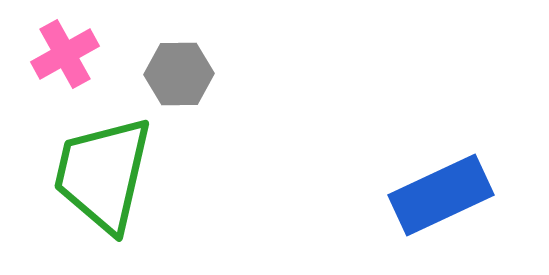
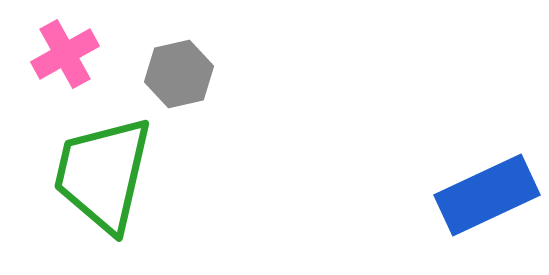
gray hexagon: rotated 12 degrees counterclockwise
blue rectangle: moved 46 px right
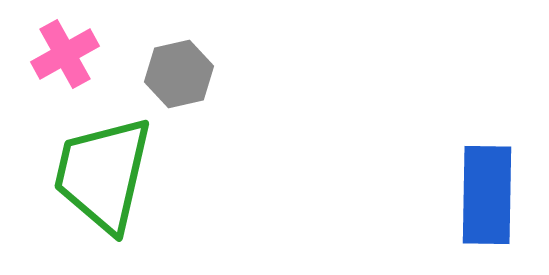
blue rectangle: rotated 64 degrees counterclockwise
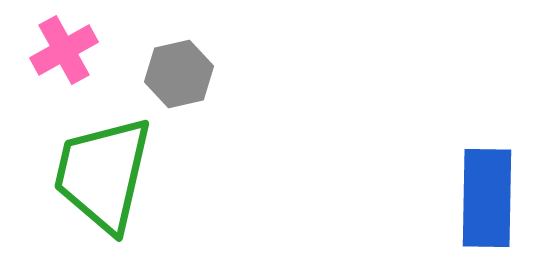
pink cross: moved 1 px left, 4 px up
blue rectangle: moved 3 px down
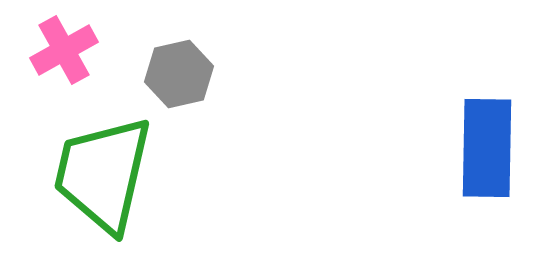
blue rectangle: moved 50 px up
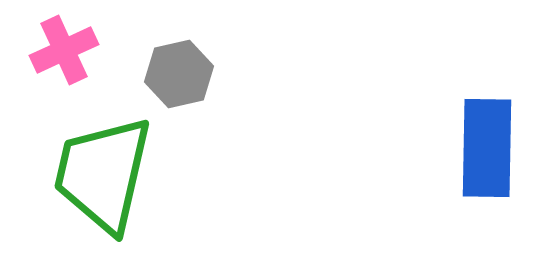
pink cross: rotated 4 degrees clockwise
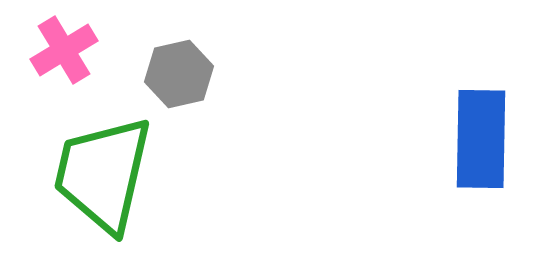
pink cross: rotated 6 degrees counterclockwise
blue rectangle: moved 6 px left, 9 px up
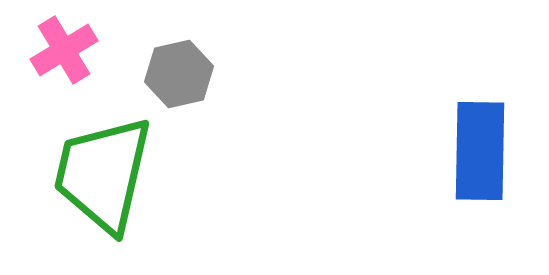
blue rectangle: moved 1 px left, 12 px down
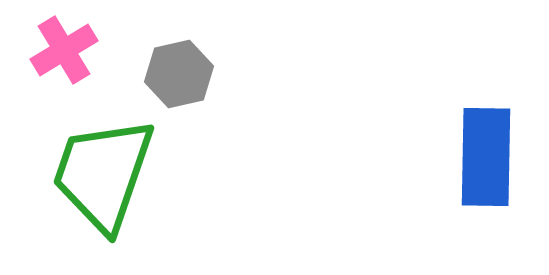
blue rectangle: moved 6 px right, 6 px down
green trapezoid: rotated 6 degrees clockwise
